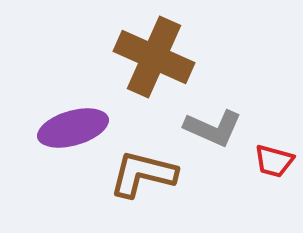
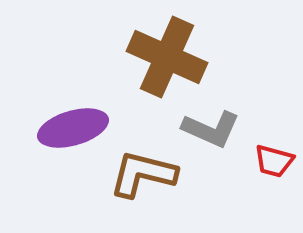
brown cross: moved 13 px right
gray L-shape: moved 2 px left, 1 px down
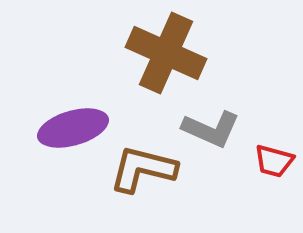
brown cross: moved 1 px left, 4 px up
brown L-shape: moved 5 px up
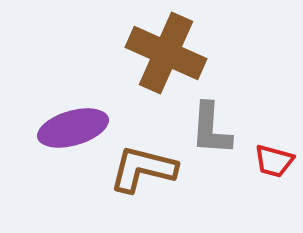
gray L-shape: rotated 70 degrees clockwise
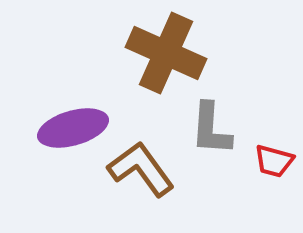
brown L-shape: moved 2 px left; rotated 40 degrees clockwise
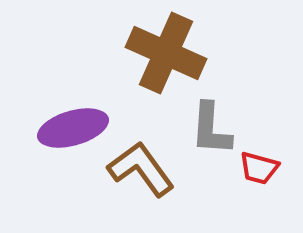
red trapezoid: moved 15 px left, 7 px down
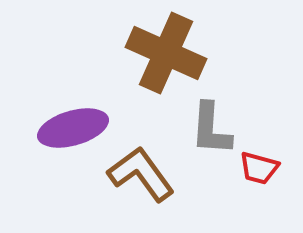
brown L-shape: moved 5 px down
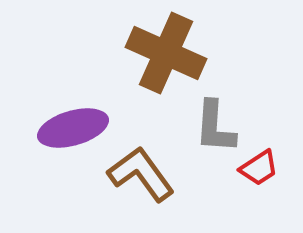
gray L-shape: moved 4 px right, 2 px up
red trapezoid: rotated 48 degrees counterclockwise
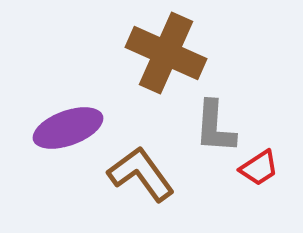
purple ellipse: moved 5 px left; rotated 4 degrees counterclockwise
